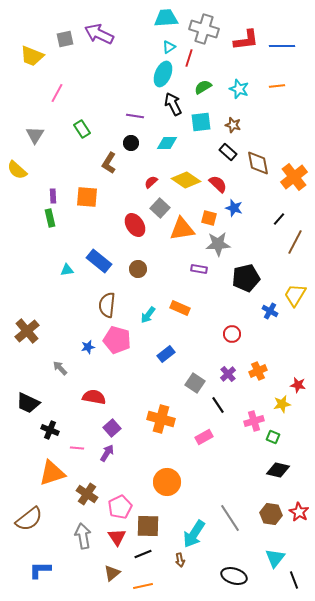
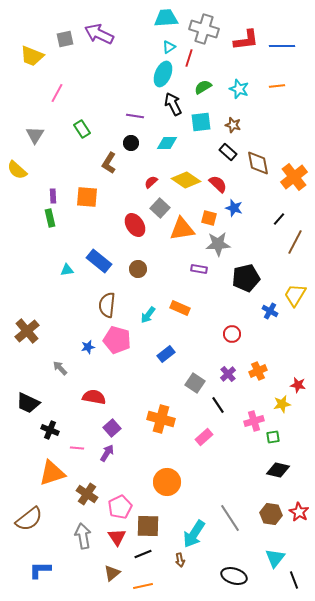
pink rectangle at (204, 437): rotated 12 degrees counterclockwise
green square at (273, 437): rotated 32 degrees counterclockwise
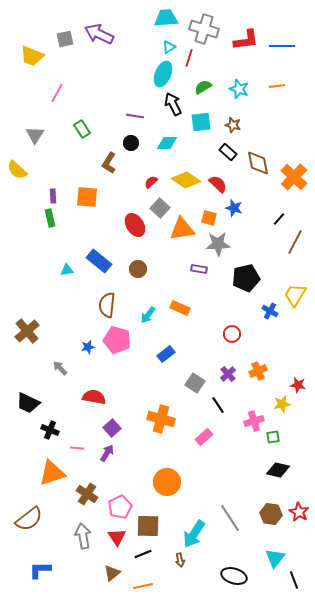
orange cross at (294, 177): rotated 8 degrees counterclockwise
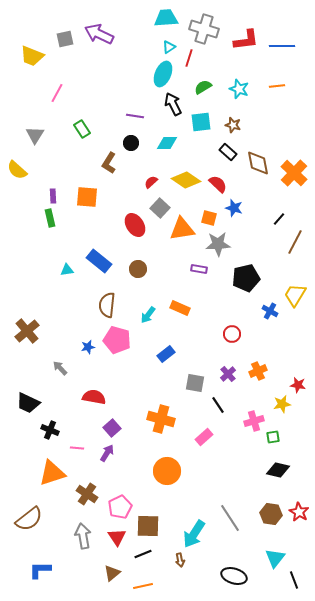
orange cross at (294, 177): moved 4 px up
gray square at (195, 383): rotated 24 degrees counterclockwise
orange circle at (167, 482): moved 11 px up
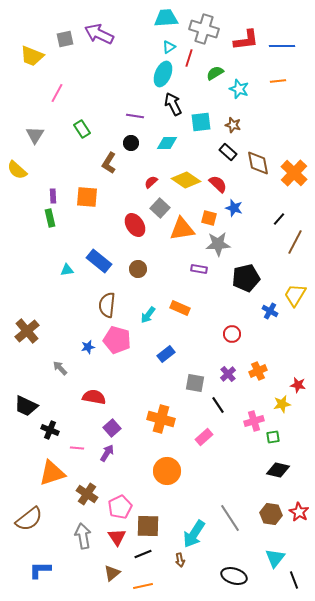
orange line at (277, 86): moved 1 px right, 5 px up
green semicircle at (203, 87): moved 12 px right, 14 px up
black trapezoid at (28, 403): moved 2 px left, 3 px down
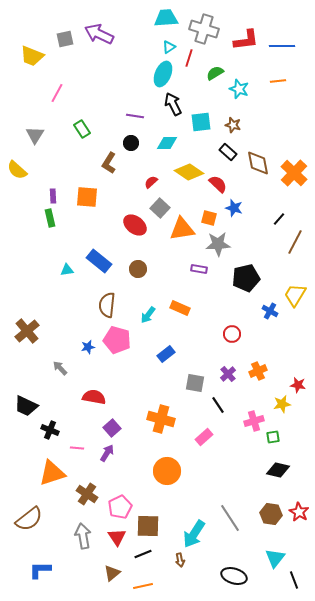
yellow diamond at (186, 180): moved 3 px right, 8 px up
red ellipse at (135, 225): rotated 20 degrees counterclockwise
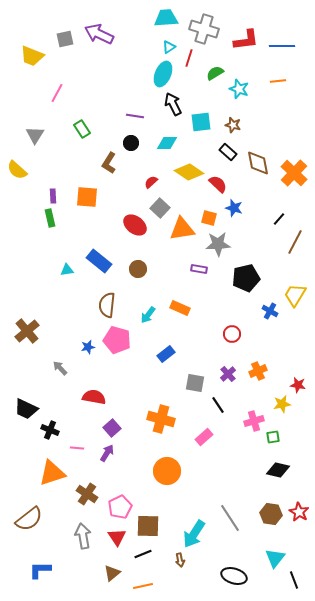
black trapezoid at (26, 406): moved 3 px down
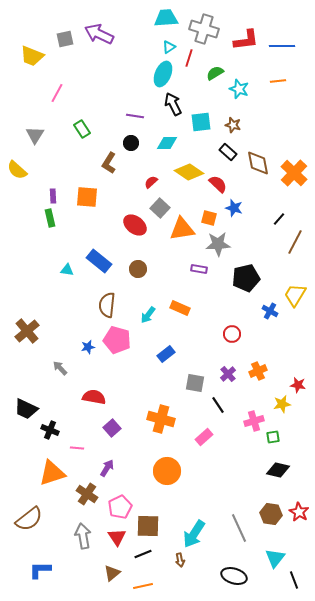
cyan triangle at (67, 270): rotated 16 degrees clockwise
purple arrow at (107, 453): moved 15 px down
gray line at (230, 518): moved 9 px right, 10 px down; rotated 8 degrees clockwise
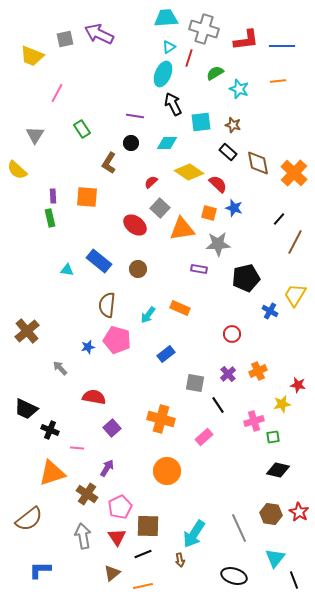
orange square at (209, 218): moved 5 px up
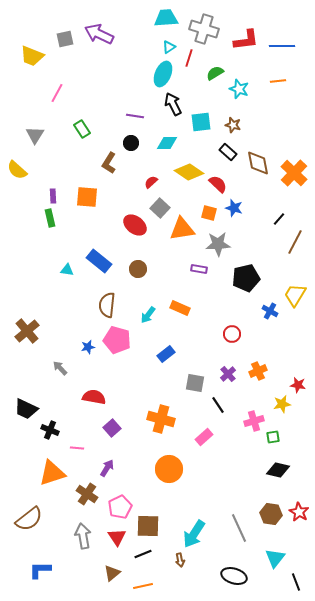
orange circle at (167, 471): moved 2 px right, 2 px up
black line at (294, 580): moved 2 px right, 2 px down
